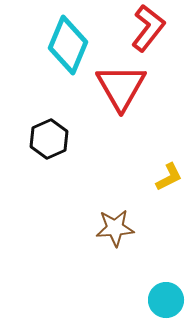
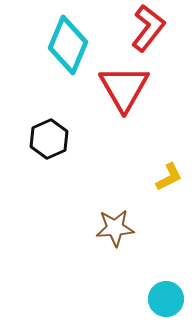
red triangle: moved 3 px right, 1 px down
cyan circle: moved 1 px up
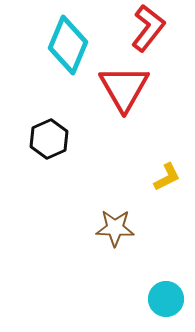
yellow L-shape: moved 2 px left
brown star: rotated 6 degrees clockwise
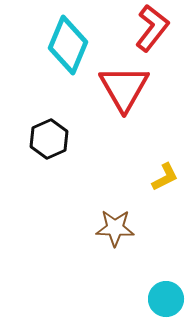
red L-shape: moved 4 px right
yellow L-shape: moved 2 px left
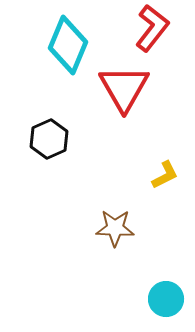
yellow L-shape: moved 2 px up
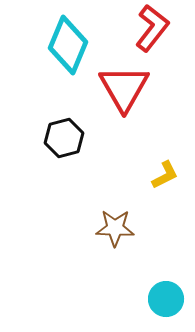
black hexagon: moved 15 px right, 1 px up; rotated 9 degrees clockwise
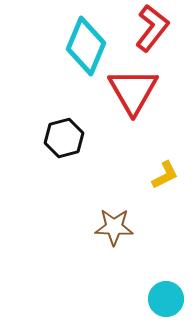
cyan diamond: moved 18 px right, 1 px down
red triangle: moved 9 px right, 3 px down
brown star: moved 1 px left, 1 px up
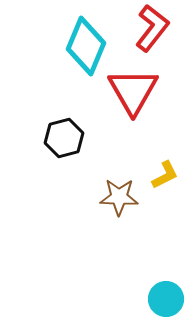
brown star: moved 5 px right, 30 px up
